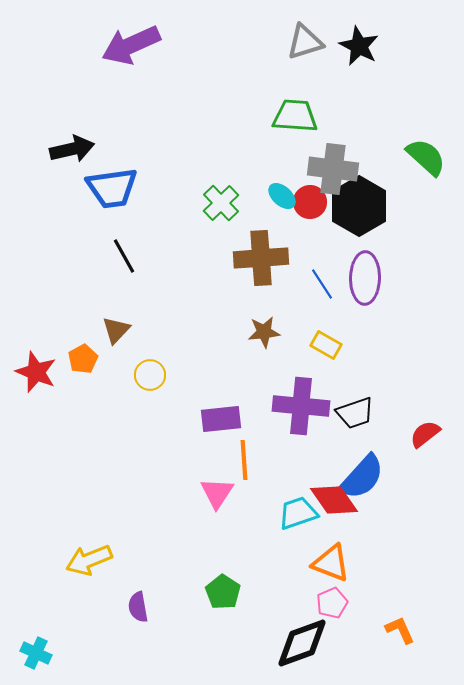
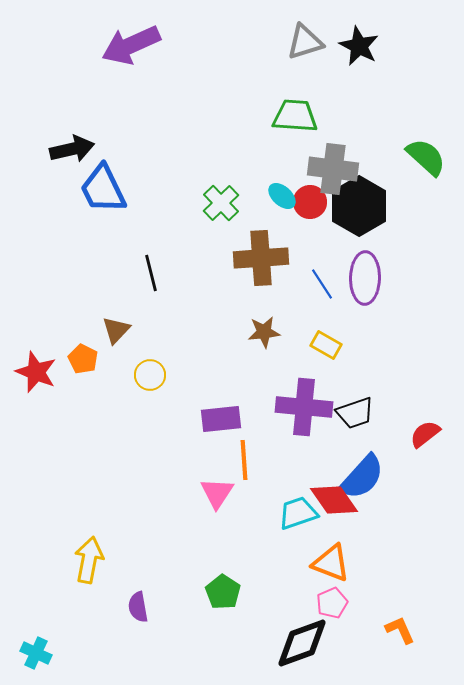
blue trapezoid: moved 9 px left, 1 px down; rotated 72 degrees clockwise
black line: moved 27 px right, 17 px down; rotated 15 degrees clockwise
orange pentagon: rotated 16 degrees counterclockwise
purple cross: moved 3 px right, 1 px down
yellow arrow: rotated 123 degrees clockwise
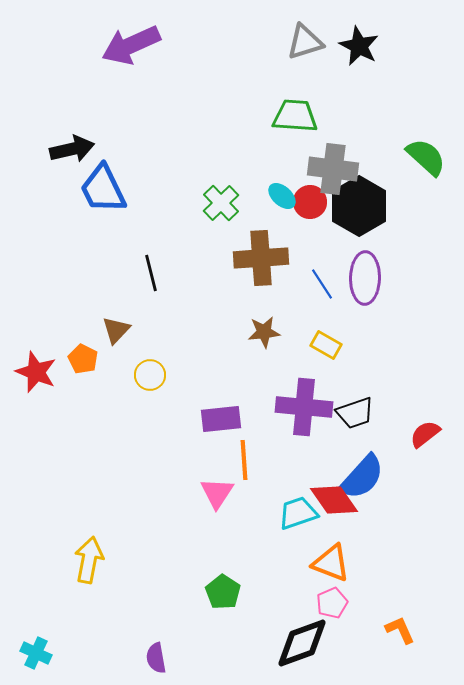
purple semicircle: moved 18 px right, 51 px down
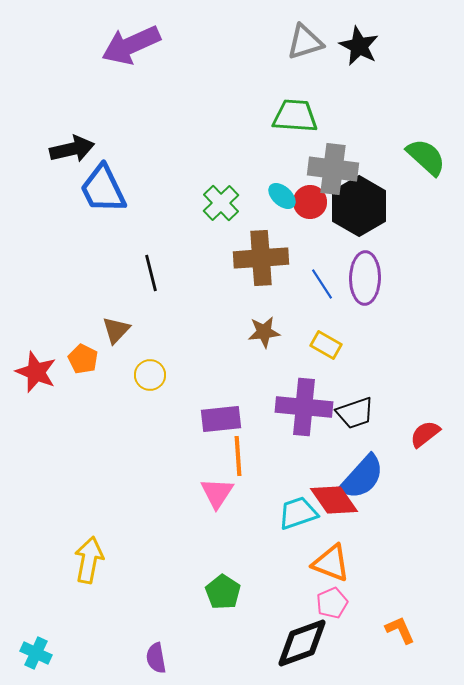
orange line: moved 6 px left, 4 px up
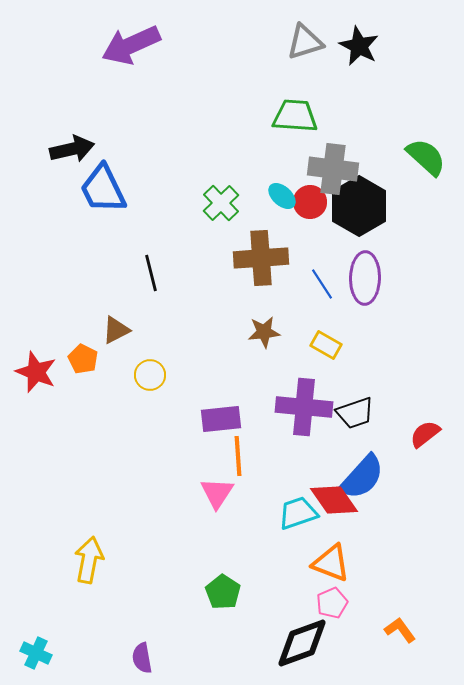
brown triangle: rotated 20 degrees clockwise
orange L-shape: rotated 12 degrees counterclockwise
purple semicircle: moved 14 px left
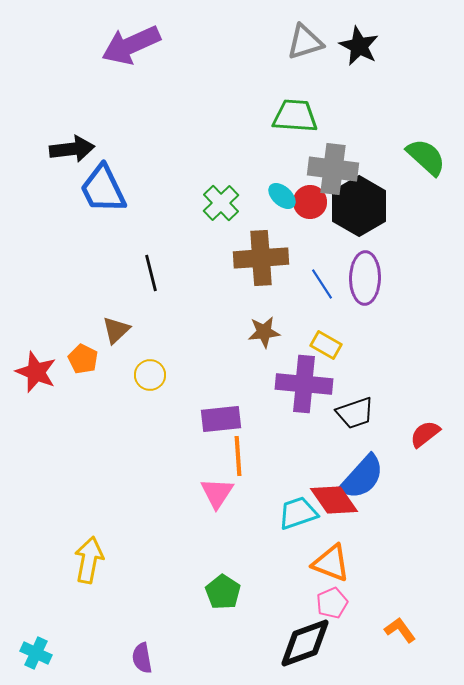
black arrow: rotated 6 degrees clockwise
brown triangle: rotated 16 degrees counterclockwise
purple cross: moved 23 px up
black diamond: moved 3 px right
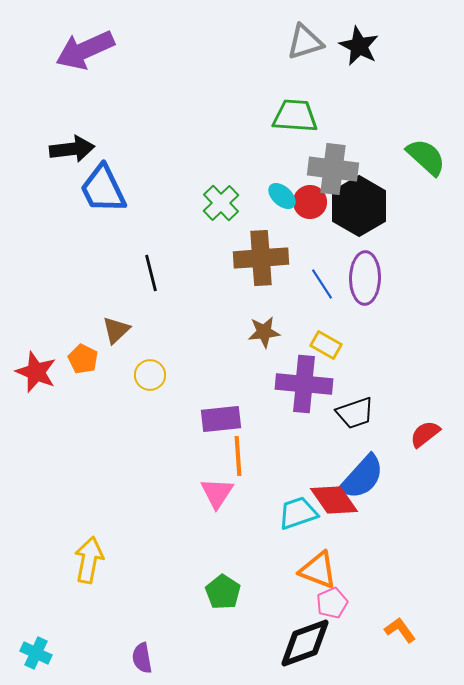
purple arrow: moved 46 px left, 5 px down
orange triangle: moved 13 px left, 7 px down
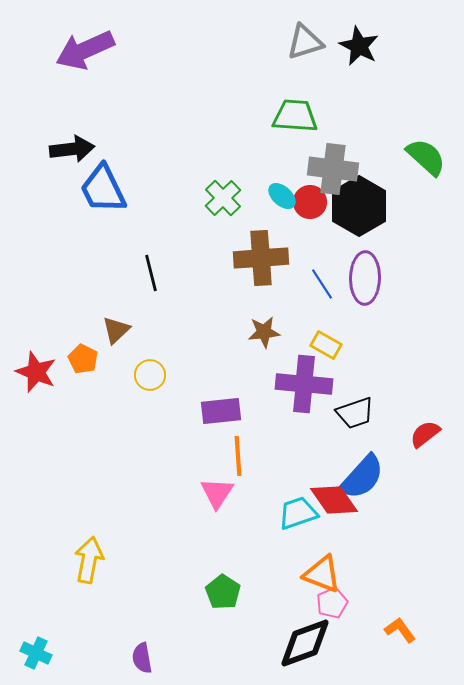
green cross: moved 2 px right, 5 px up
purple rectangle: moved 8 px up
orange triangle: moved 4 px right, 4 px down
